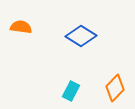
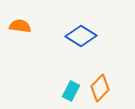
orange semicircle: moved 1 px left, 1 px up
orange diamond: moved 15 px left
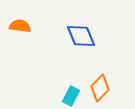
blue diamond: rotated 36 degrees clockwise
cyan rectangle: moved 5 px down
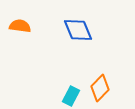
blue diamond: moved 3 px left, 6 px up
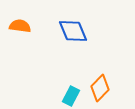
blue diamond: moved 5 px left, 1 px down
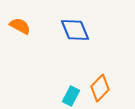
orange semicircle: rotated 20 degrees clockwise
blue diamond: moved 2 px right, 1 px up
